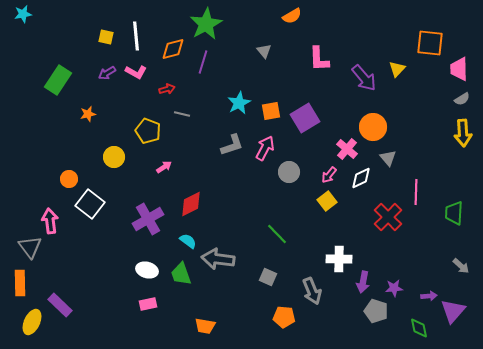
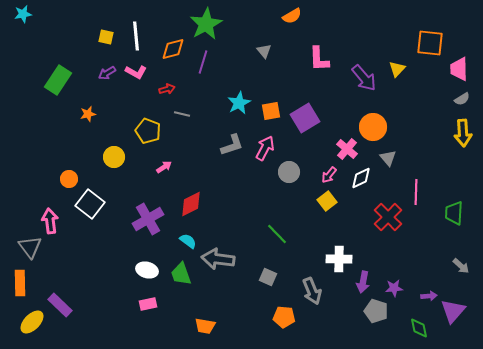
yellow ellipse at (32, 322): rotated 20 degrees clockwise
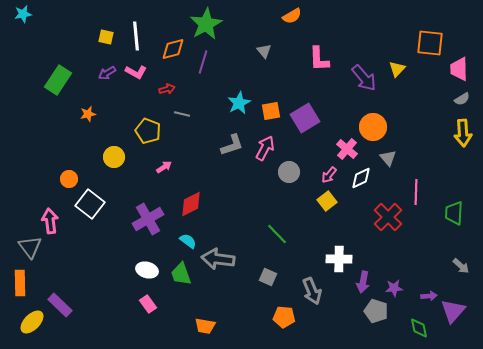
pink rectangle at (148, 304): rotated 66 degrees clockwise
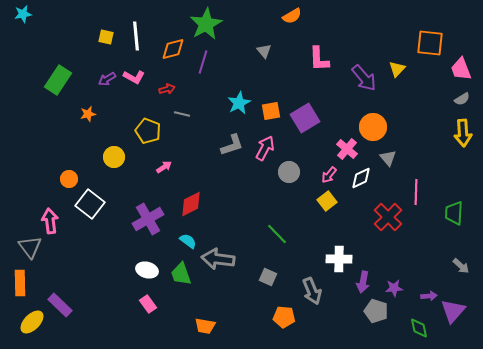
pink trapezoid at (459, 69): moved 2 px right; rotated 20 degrees counterclockwise
pink L-shape at (136, 72): moved 2 px left, 5 px down
purple arrow at (107, 73): moved 6 px down
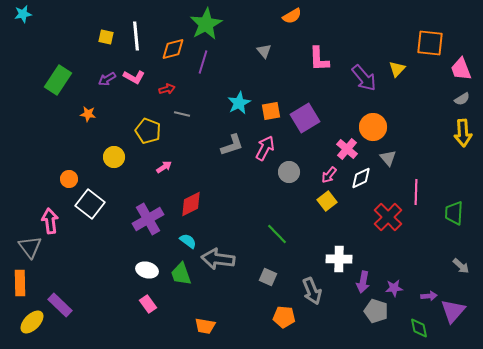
orange star at (88, 114): rotated 21 degrees clockwise
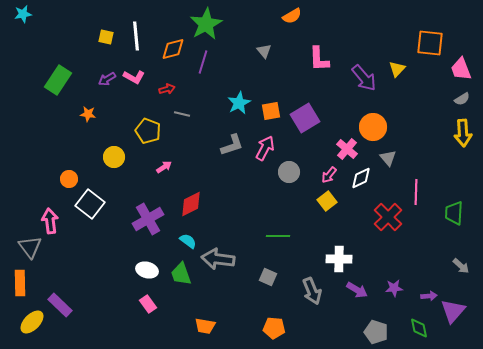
green line at (277, 234): moved 1 px right, 2 px down; rotated 45 degrees counterclockwise
purple arrow at (363, 282): moved 6 px left, 8 px down; rotated 70 degrees counterclockwise
gray pentagon at (376, 311): moved 21 px down
orange pentagon at (284, 317): moved 10 px left, 11 px down
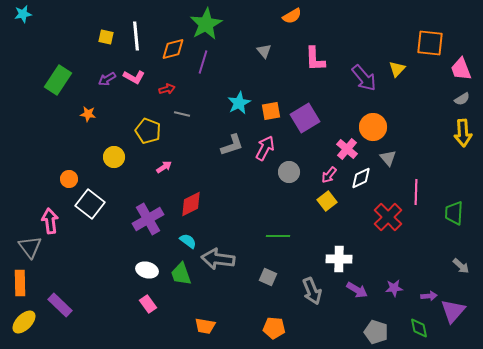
pink L-shape at (319, 59): moved 4 px left
yellow ellipse at (32, 322): moved 8 px left
